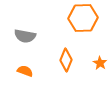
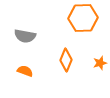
orange star: rotated 24 degrees clockwise
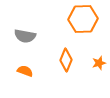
orange hexagon: moved 1 px down
orange star: moved 1 px left
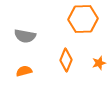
orange semicircle: moved 1 px left; rotated 35 degrees counterclockwise
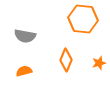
orange hexagon: rotated 8 degrees clockwise
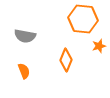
orange star: moved 17 px up
orange semicircle: rotated 84 degrees clockwise
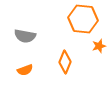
orange diamond: moved 1 px left, 2 px down
orange semicircle: moved 1 px right, 1 px up; rotated 91 degrees clockwise
